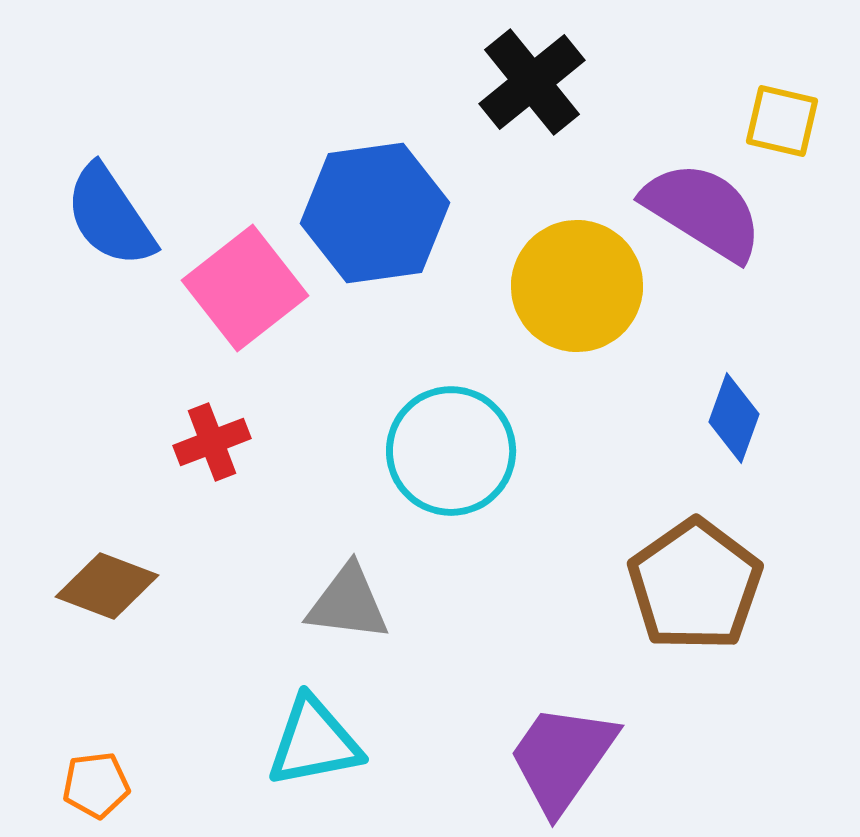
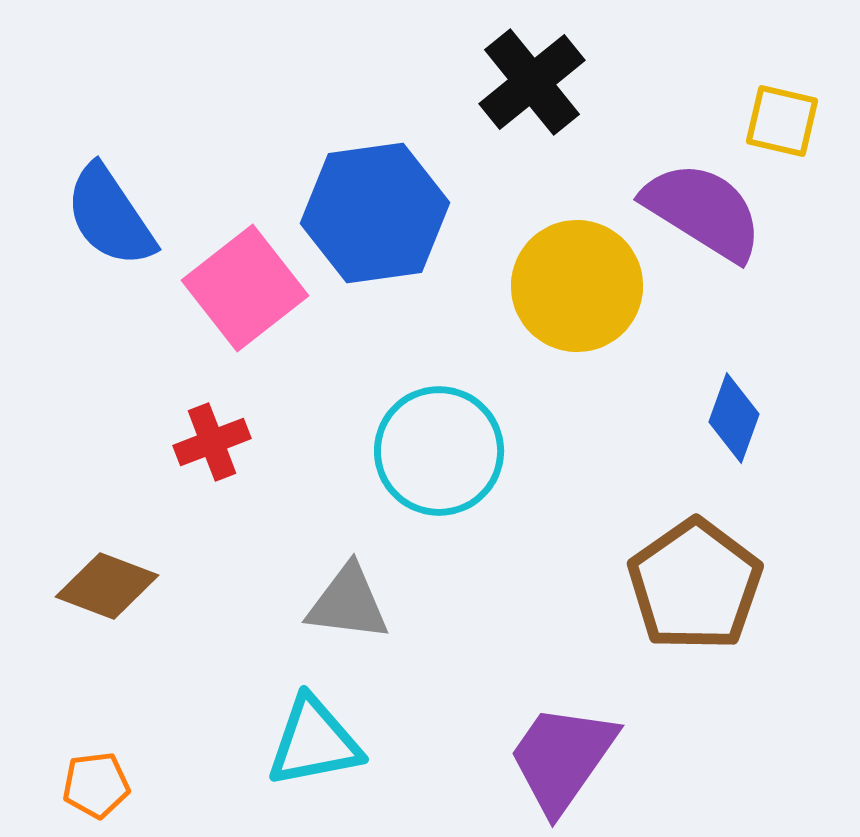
cyan circle: moved 12 px left
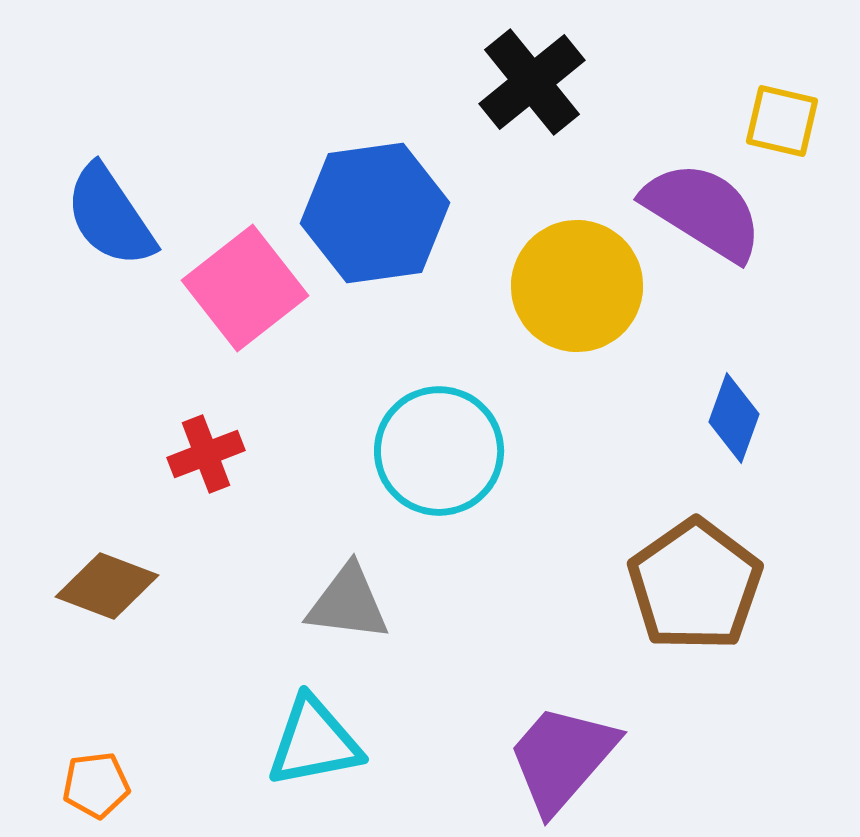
red cross: moved 6 px left, 12 px down
purple trapezoid: rotated 6 degrees clockwise
